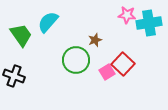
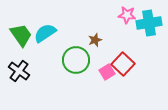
cyan semicircle: moved 3 px left, 11 px down; rotated 15 degrees clockwise
black cross: moved 5 px right, 5 px up; rotated 15 degrees clockwise
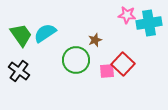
pink square: moved 1 px up; rotated 28 degrees clockwise
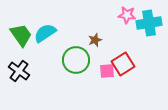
red square: rotated 15 degrees clockwise
